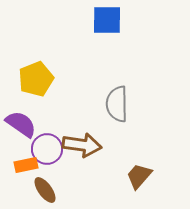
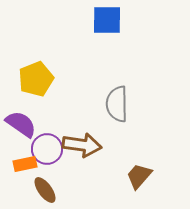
orange rectangle: moved 1 px left, 1 px up
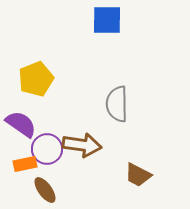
brown trapezoid: moved 1 px left, 1 px up; rotated 104 degrees counterclockwise
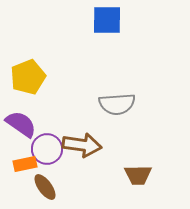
yellow pentagon: moved 8 px left, 2 px up
gray semicircle: rotated 93 degrees counterclockwise
brown trapezoid: rotated 28 degrees counterclockwise
brown ellipse: moved 3 px up
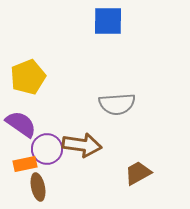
blue square: moved 1 px right, 1 px down
brown trapezoid: moved 2 px up; rotated 152 degrees clockwise
brown ellipse: moved 7 px left; rotated 24 degrees clockwise
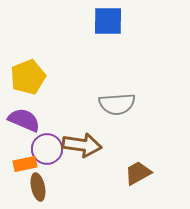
purple semicircle: moved 3 px right, 4 px up; rotated 12 degrees counterclockwise
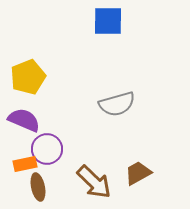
gray semicircle: rotated 12 degrees counterclockwise
brown arrow: moved 12 px right, 37 px down; rotated 36 degrees clockwise
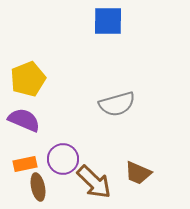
yellow pentagon: moved 2 px down
purple circle: moved 16 px right, 10 px down
brown trapezoid: rotated 128 degrees counterclockwise
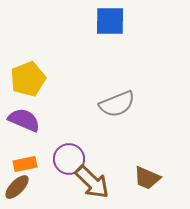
blue square: moved 2 px right
gray semicircle: rotated 6 degrees counterclockwise
purple circle: moved 6 px right
brown trapezoid: moved 9 px right, 5 px down
brown arrow: moved 2 px left
brown ellipse: moved 21 px left; rotated 56 degrees clockwise
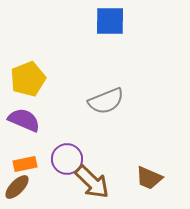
gray semicircle: moved 11 px left, 3 px up
purple circle: moved 2 px left
brown trapezoid: moved 2 px right
